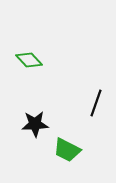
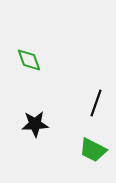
green diamond: rotated 24 degrees clockwise
green trapezoid: moved 26 px right
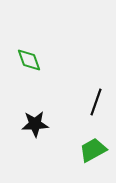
black line: moved 1 px up
green trapezoid: rotated 124 degrees clockwise
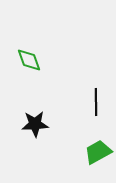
black line: rotated 20 degrees counterclockwise
green trapezoid: moved 5 px right, 2 px down
